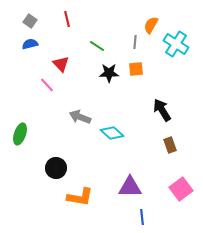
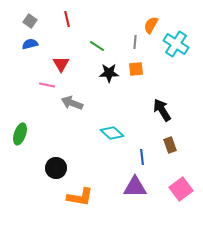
red triangle: rotated 12 degrees clockwise
pink line: rotated 35 degrees counterclockwise
gray arrow: moved 8 px left, 14 px up
purple triangle: moved 5 px right
blue line: moved 60 px up
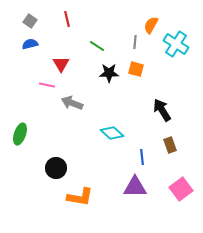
orange square: rotated 21 degrees clockwise
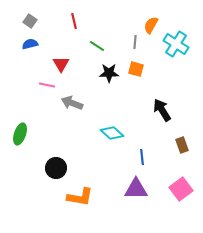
red line: moved 7 px right, 2 px down
brown rectangle: moved 12 px right
purple triangle: moved 1 px right, 2 px down
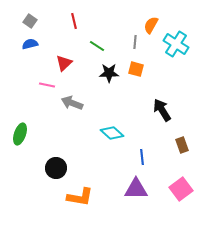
red triangle: moved 3 px right, 1 px up; rotated 18 degrees clockwise
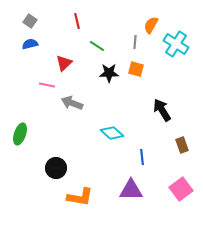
red line: moved 3 px right
purple triangle: moved 5 px left, 1 px down
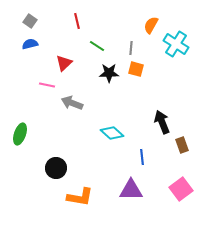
gray line: moved 4 px left, 6 px down
black arrow: moved 12 px down; rotated 10 degrees clockwise
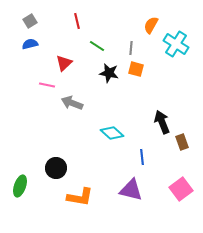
gray square: rotated 24 degrees clockwise
black star: rotated 12 degrees clockwise
green ellipse: moved 52 px down
brown rectangle: moved 3 px up
purple triangle: rotated 15 degrees clockwise
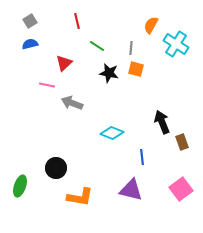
cyan diamond: rotated 20 degrees counterclockwise
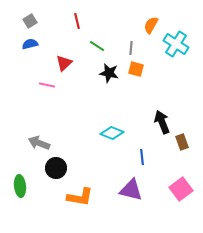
gray arrow: moved 33 px left, 40 px down
green ellipse: rotated 25 degrees counterclockwise
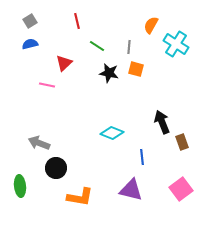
gray line: moved 2 px left, 1 px up
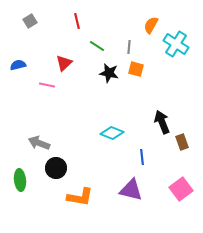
blue semicircle: moved 12 px left, 21 px down
green ellipse: moved 6 px up
